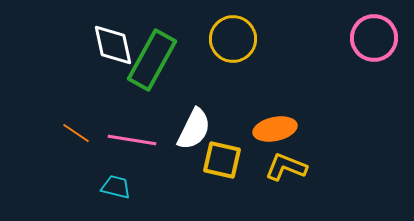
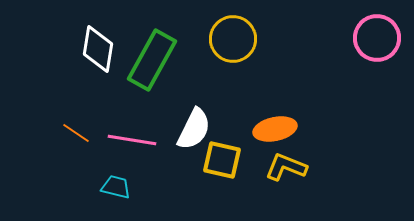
pink circle: moved 3 px right
white diamond: moved 15 px left, 4 px down; rotated 21 degrees clockwise
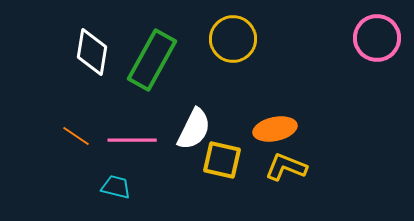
white diamond: moved 6 px left, 3 px down
orange line: moved 3 px down
pink line: rotated 9 degrees counterclockwise
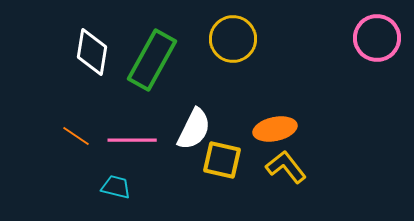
yellow L-shape: rotated 30 degrees clockwise
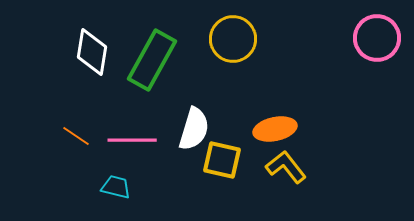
white semicircle: rotated 9 degrees counterclockwise
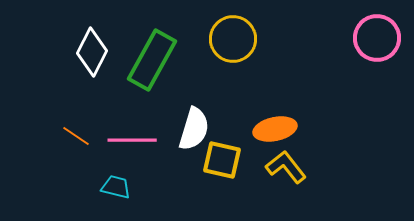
white diamond: rotated 18 degrees clockwise
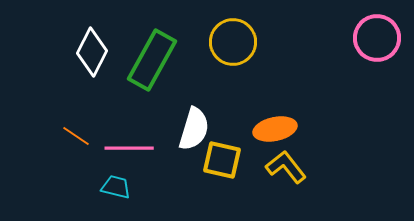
yellow circle: moved 3 px down
pink line: moved 3 px left, 8 px down
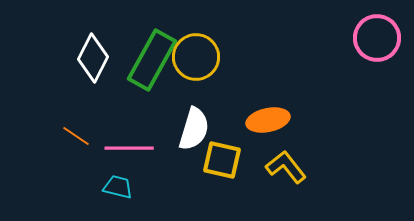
yellow circle: moved 37 px left, 15 px down
white diamond: moved 1 px right, 6 px down
orange ellipse: moved 7 px left, 9 px up
cyan trapezoid: moved 2 px right
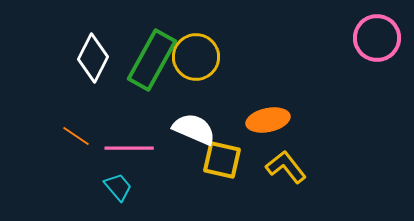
white semicircle: rotated 84 degrees counterclockwise
cyan trapezoid: rotated 36 degrees clockwise
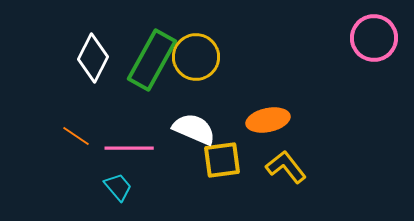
pink circle: moved 3 px left
yellow square: rotated 21 degrees counterclockwise
